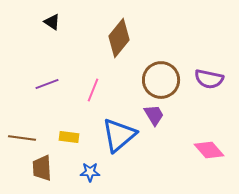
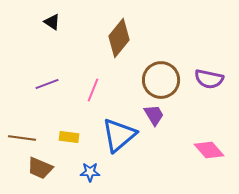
brown trapezoid: moved 2 px left; rotated 64 degrees counterclockwise
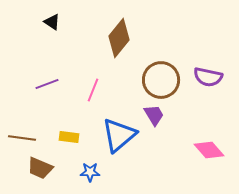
purple semicircle: moved 1 px left, 2 px up
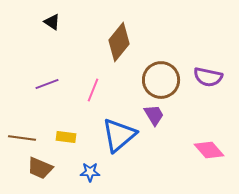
brown diamond: moved 4 px down
yellow rectangle: moved 3 px left
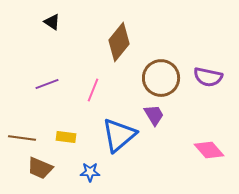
brown circle: moved 2 px up
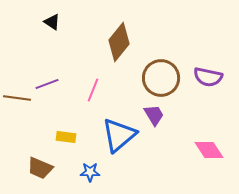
brown line: moved 5 px left, 40 px up
pink diamond: rotated 8 degrees clockwise
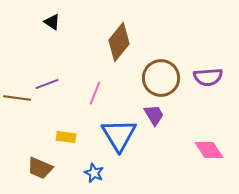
purple semicircle: rotated 16 degrees counterclockwise
pink line: moved 2 px right, 3 px down
blue triangle: rotated 21 degrees counterclockwise
blue star: moved 4 px right, 1 px down; rotated 24 degrees clockwise
